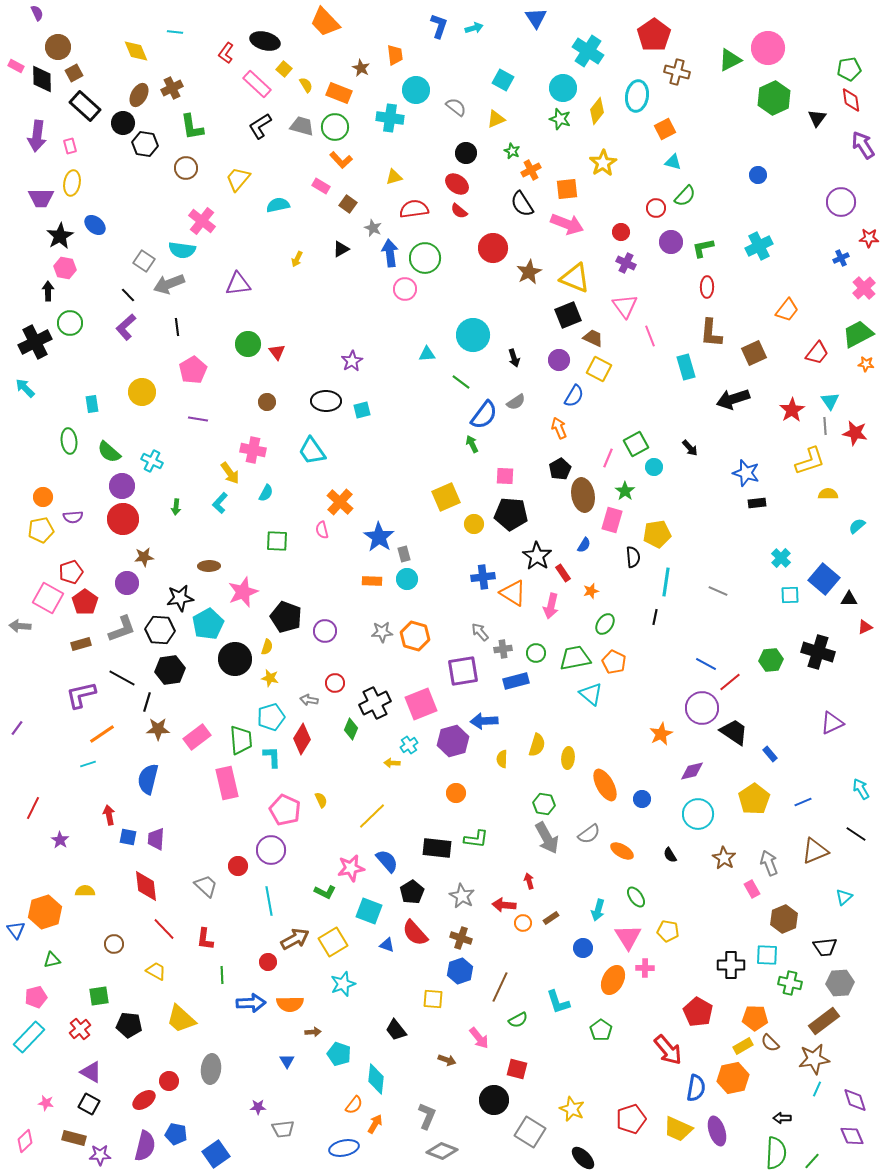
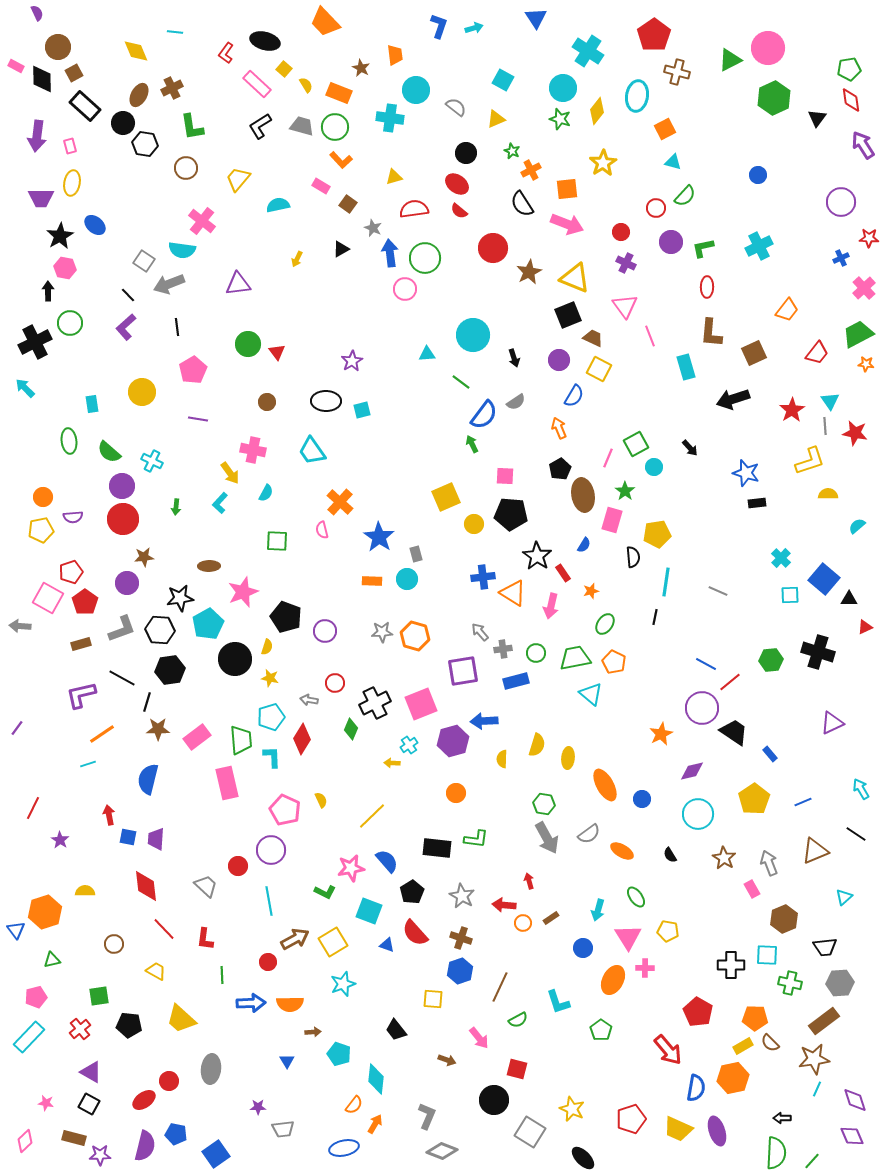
gray rectangle at (404, 554): moved 12 px right
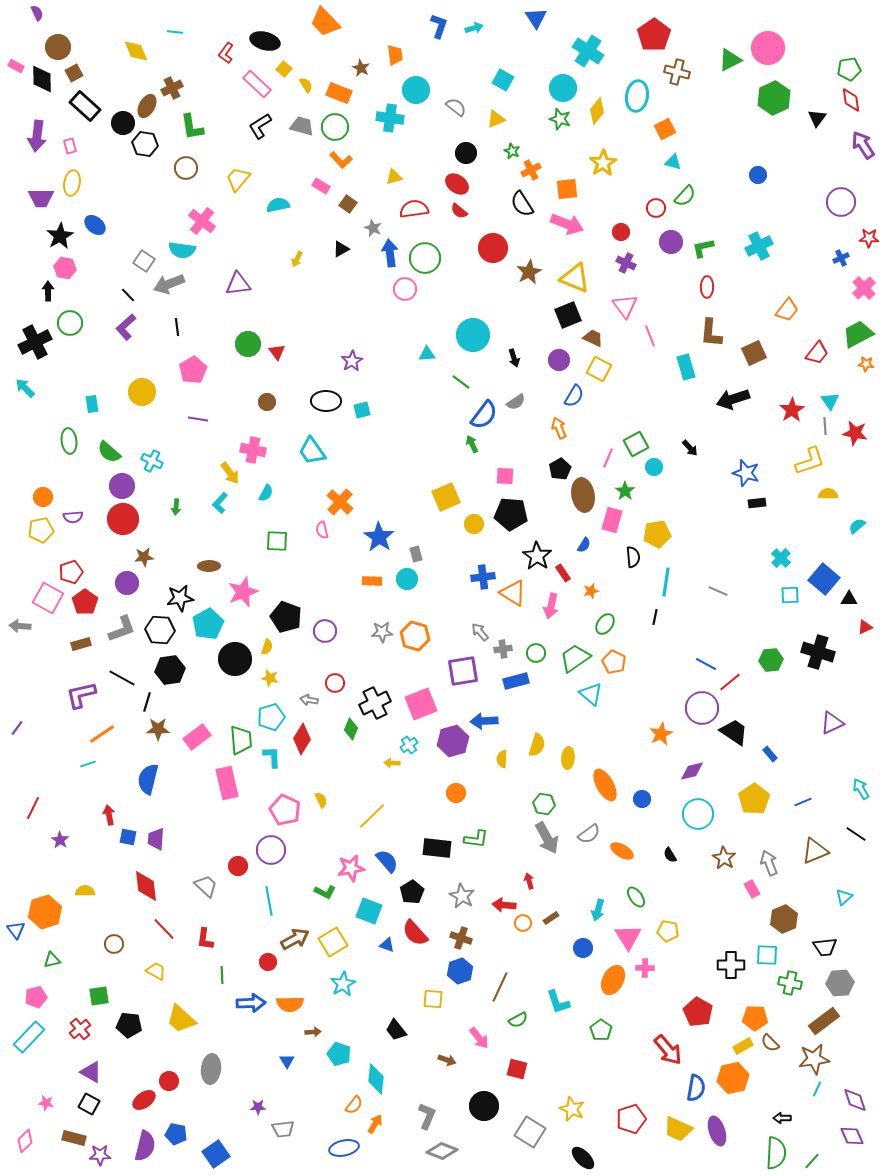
brown ellipse at (139, 95): moved 8 px right, 11 px down
green trapezoid at (575, 658): rotated 24 degrees counterclockwise
cyan star at (343, 984): rotated 10 degrees counterclockwise
black circle at (494, 1100): moved 10 px left, 6 px down
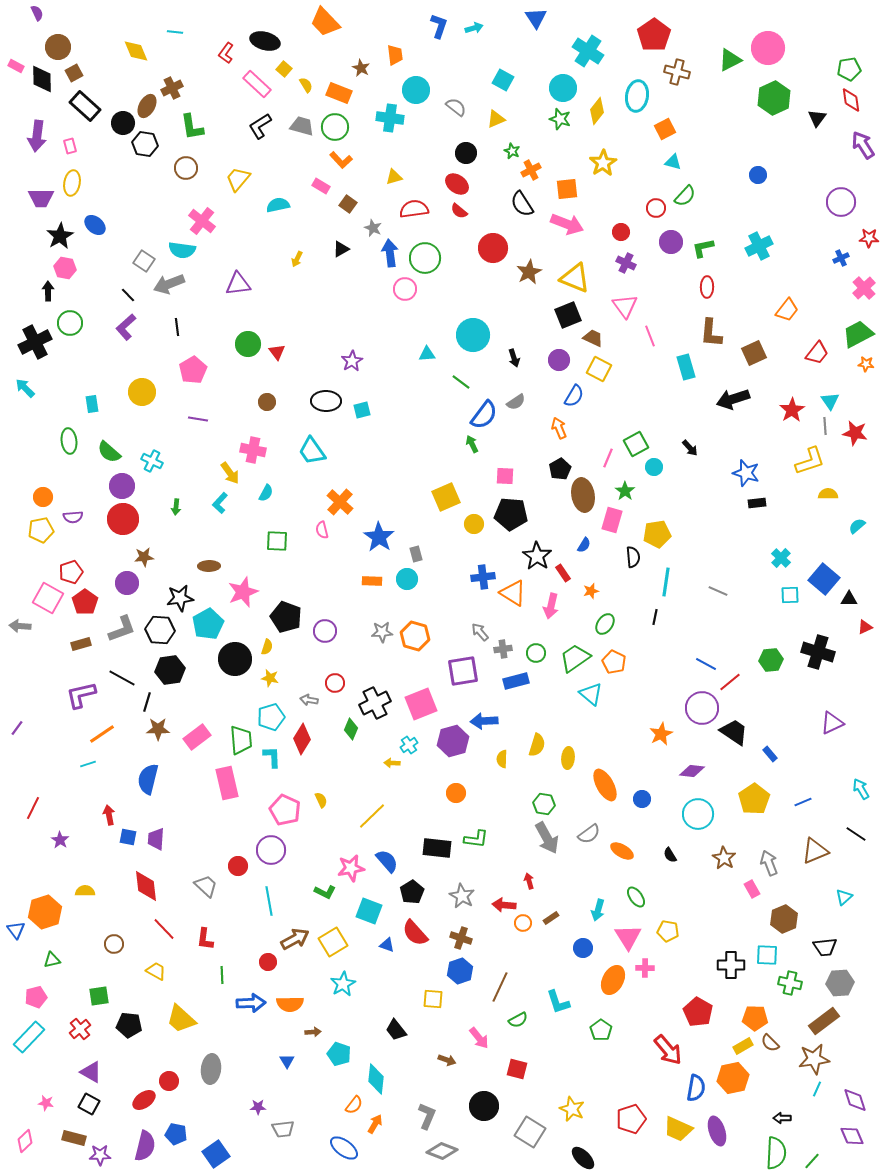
purple diamond at (692, 771): rotated 20 degrees clockwise
blue ellipse at (344, 1148): rotated 48 degrees clockwise
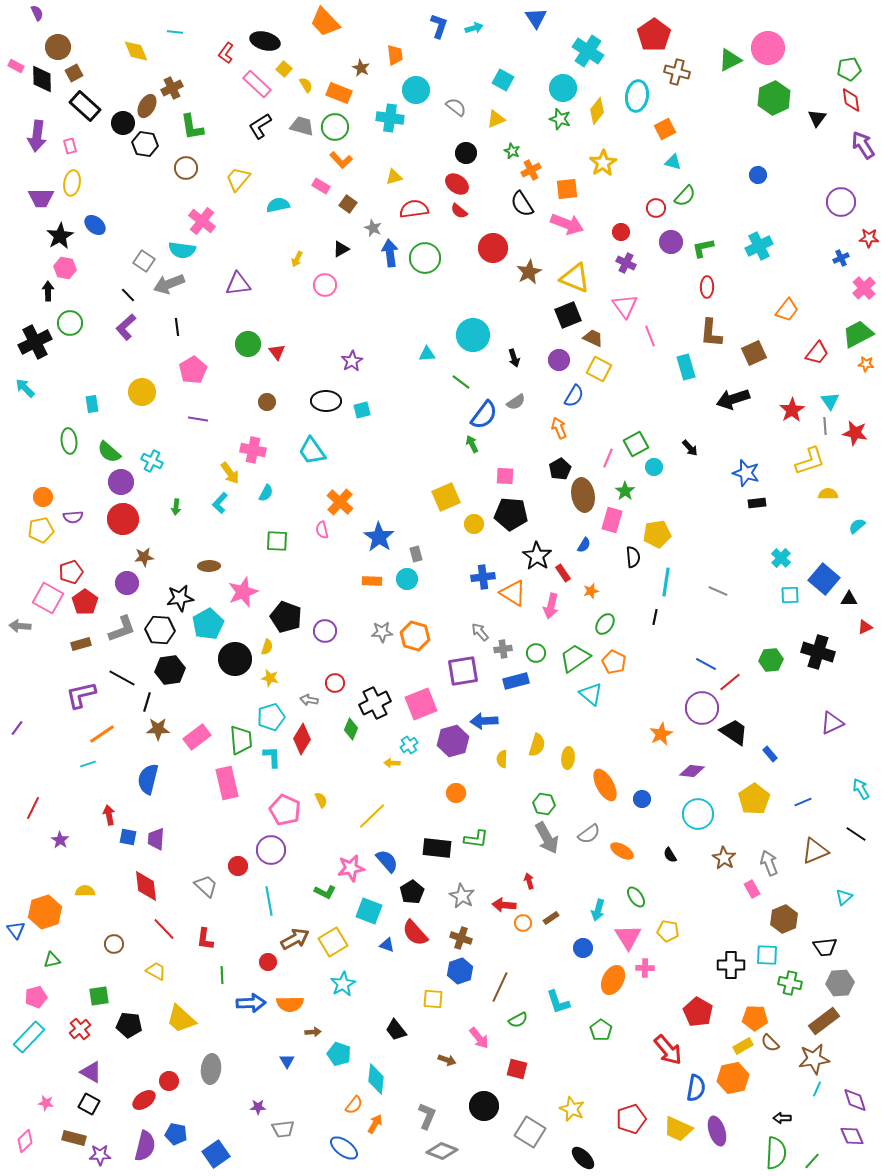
pink circle at (405, 289): moved 80 px left, 4 px up
purple circle at (122, 486): moved 1 px left, 4 px up
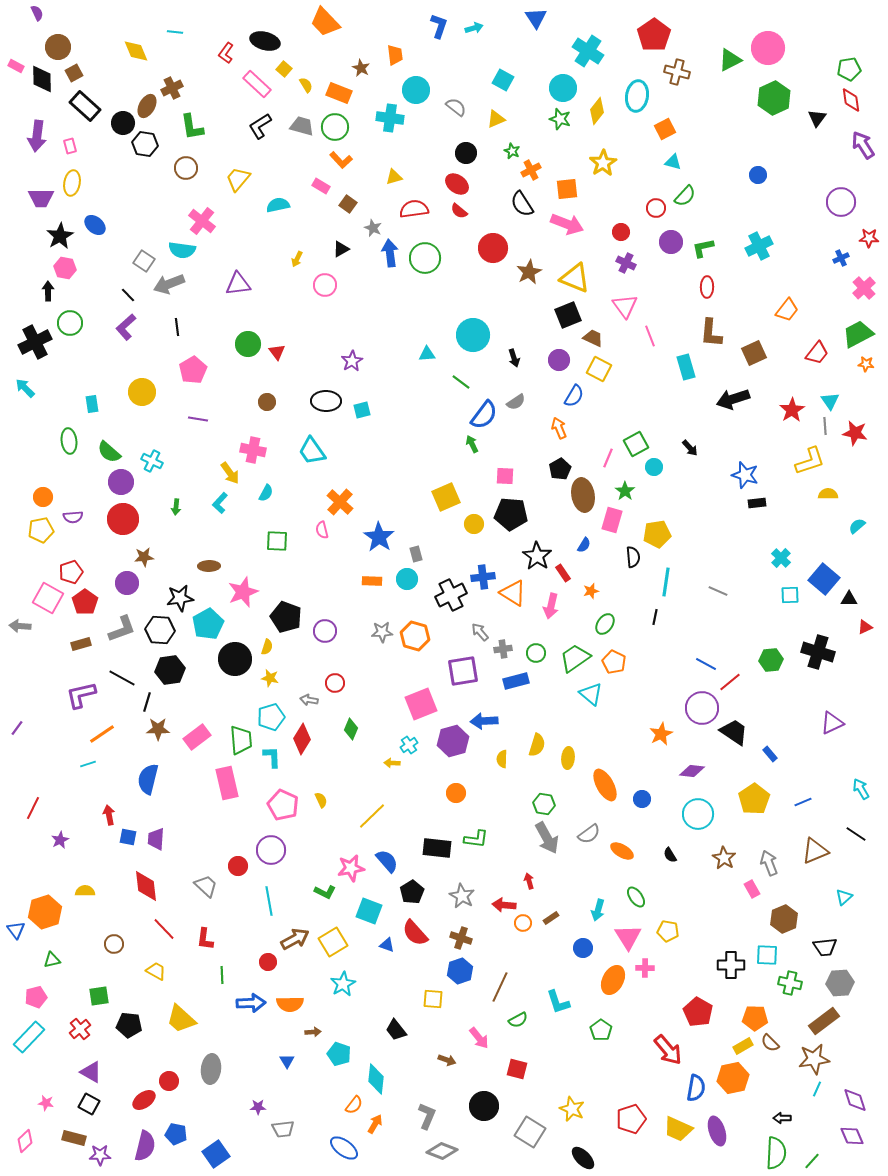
blue star at (746, 473): moved 1 px left, 2 px down
black cross at (375, 703): moved 76 px right, 108 px up
pink pentagon at (285, 810): moved 2 px left, 5 px up
purple star at (60, 840): rotated 12 degrees clockwise
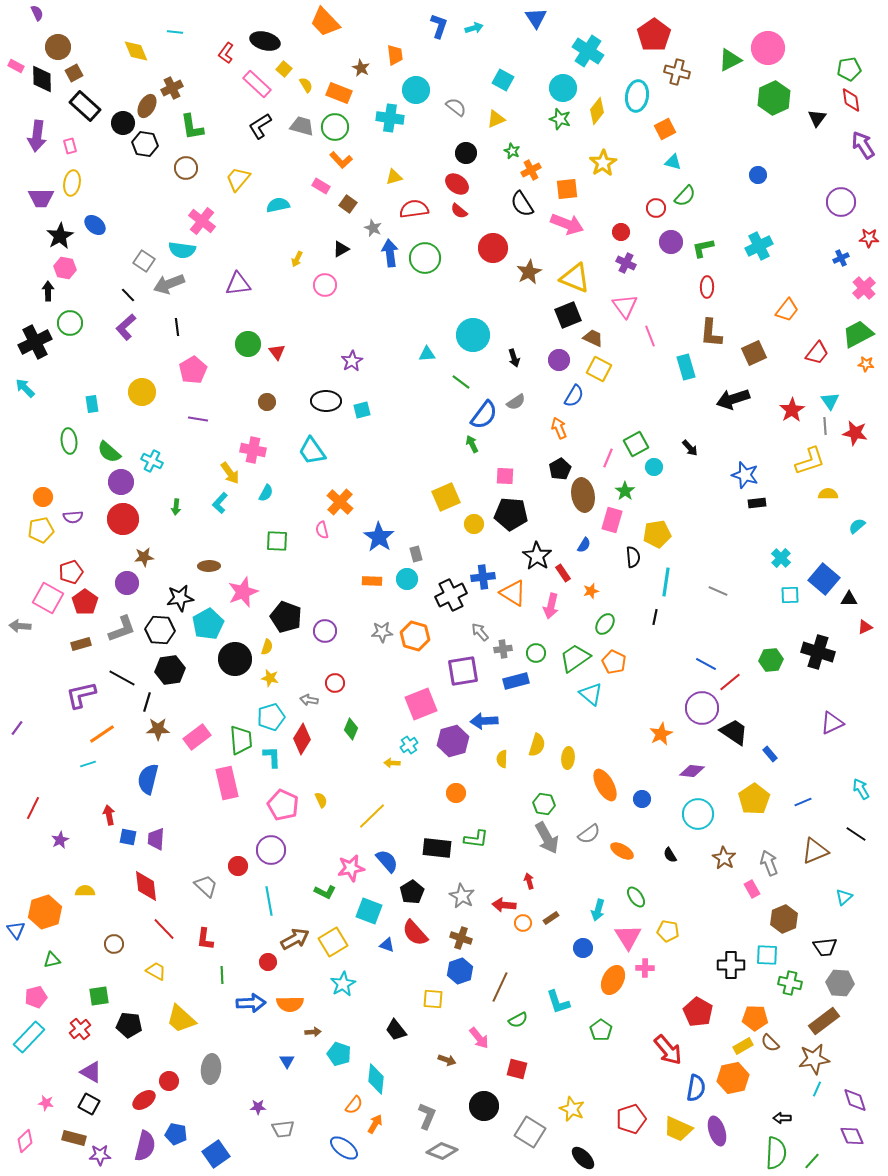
gray hexagon at (840, 983): rotated 8 degrees clockwise
